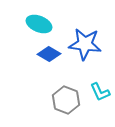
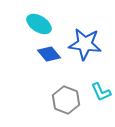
cyan ellipse: rotated 10 degrees clockwise
blue diamond: rotated 20 degrees clockwise
cyan L-shape: moved 1 px right
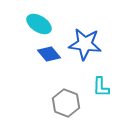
cyan L-shape: moved 5 px up; rotated 25 degrees clockwise
gray hexagon: moved 3 px down
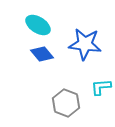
cyan ellipse: moved 1 px left, 1 px down
blue diamond: moved 7 px left
cyan L-shape: rotated 85 degrees clockwise
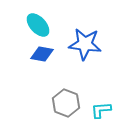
cyan ellipse: rotated 15 degrees clockwise
blue diamond: rotated 40 degrees counterclockwise
cyan L-shape: moved 23 px down
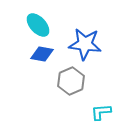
gray hexagon: moved 5 px right, 22 px up; rotated 16 degrees clockwise
cyan L-shape: moved 2 px down
